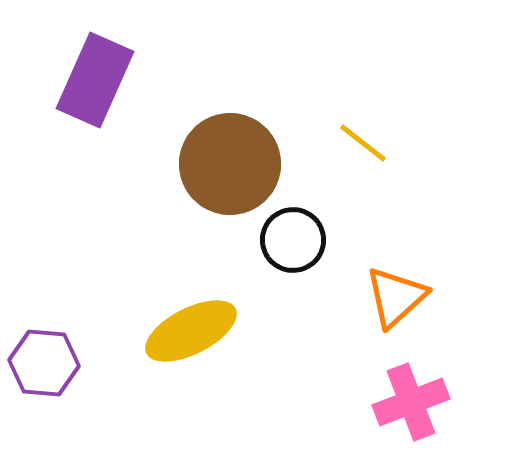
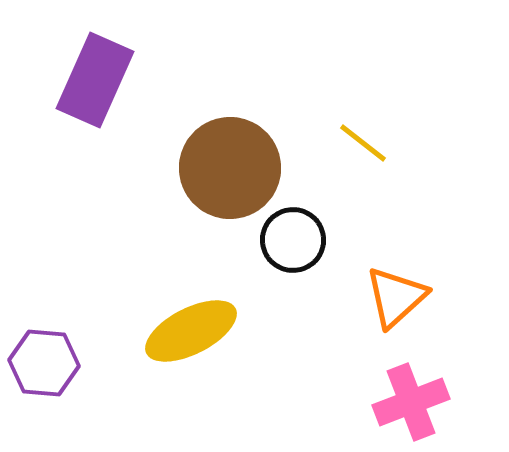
brown circle: moved 4 px down
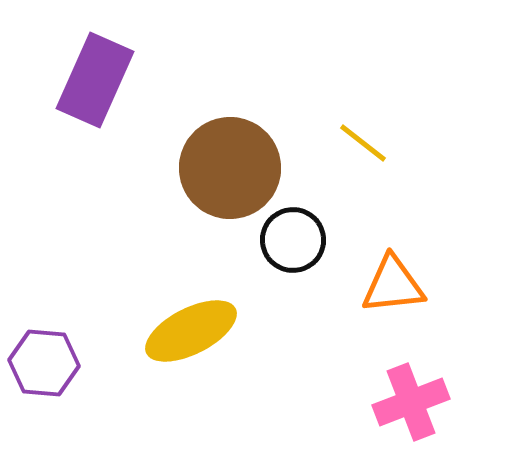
orange triangle: moved 3 px left, 12 px up; rotated 36 degrees clockwise
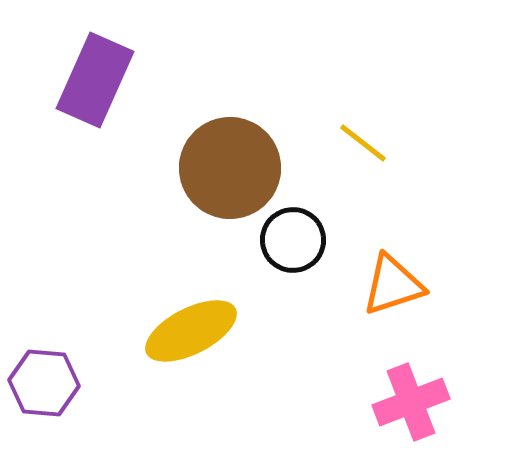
orange triangle: rotated 12 degrees counterclockwise
purple hexagon: moved 20 px down
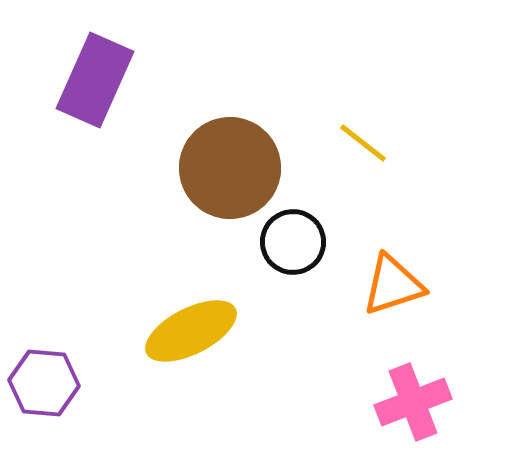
black circle: moved 2 px down
pink cross: moved 2 px right
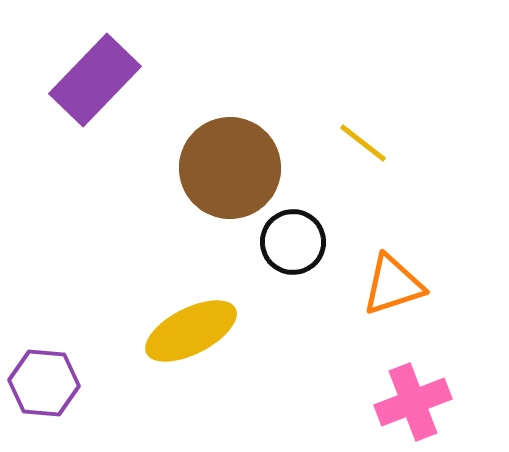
purple rectangle: rotated 20 degrees clockwise
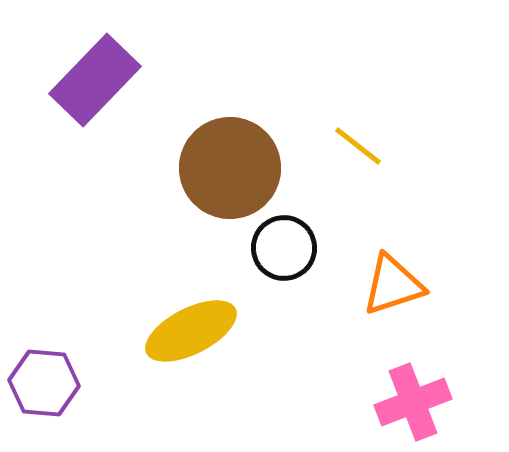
yellow line: moved 5 px left, 3 px down
black circle: moved 9 px left, 6 px down
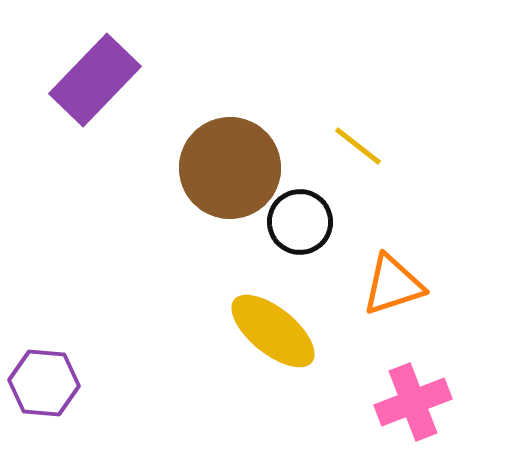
black circle: moved 16 px right, 26 px up
yellow ellipse: moved 82 px right; rotated 66 degrees clockwise
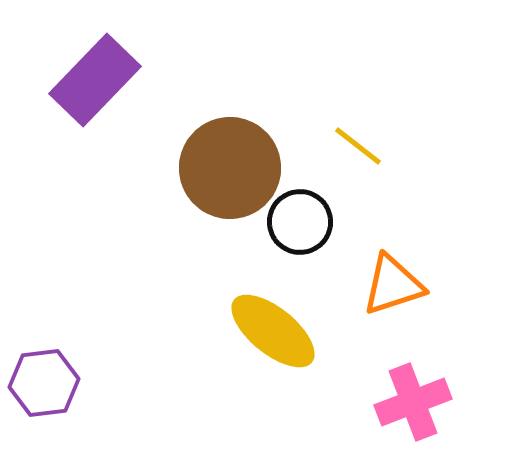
purple hexagon: rotated 12 degrees counterclockwise
